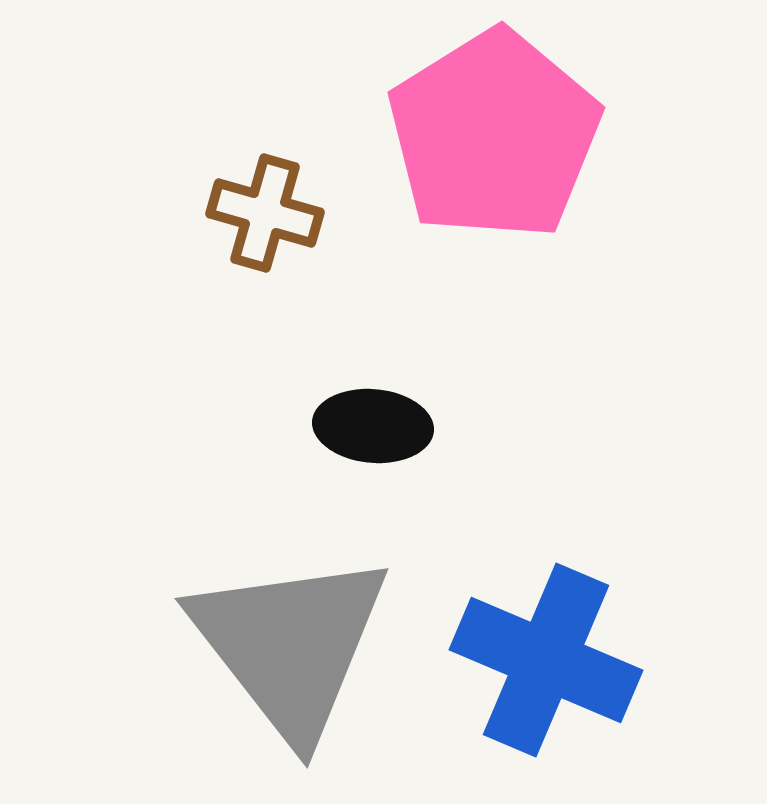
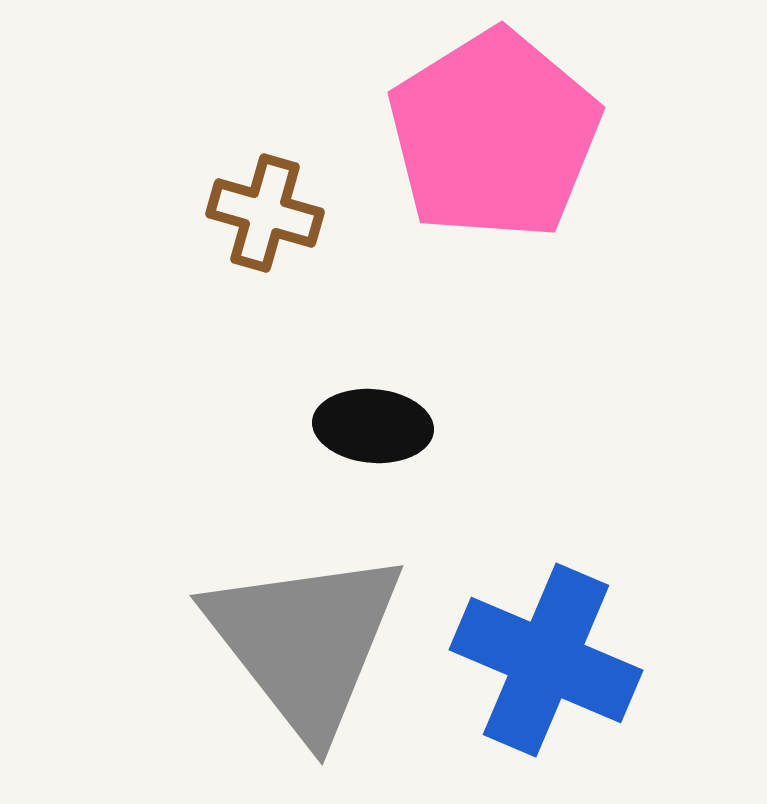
gray triangle: moved 15 px right, 3 px up
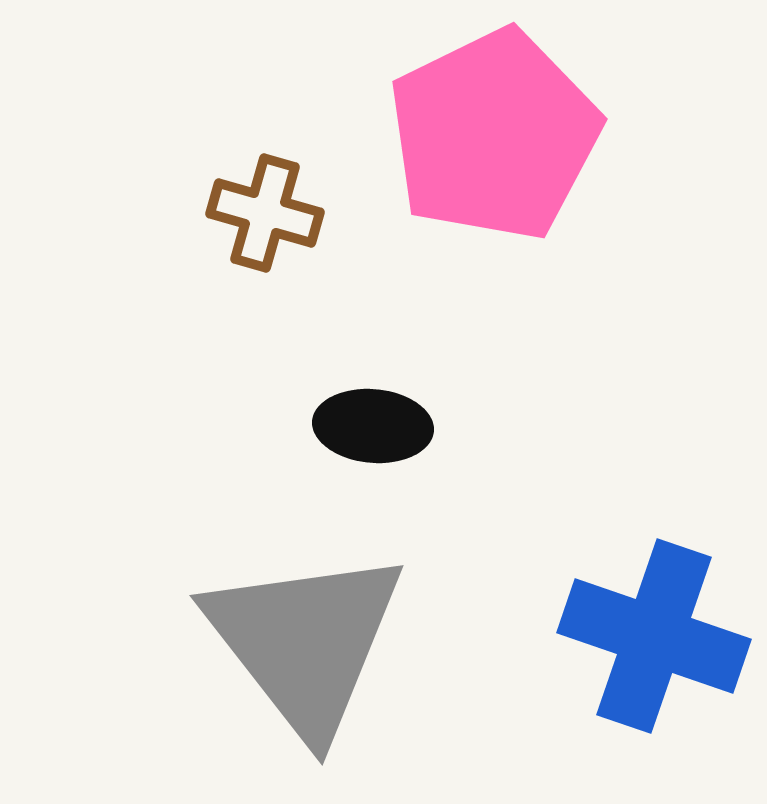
pink pentagon: rotated 6 degrees clockwise
blue cross: moved 108 px right, 24 px up; rotated 4 degrees counterclockwise
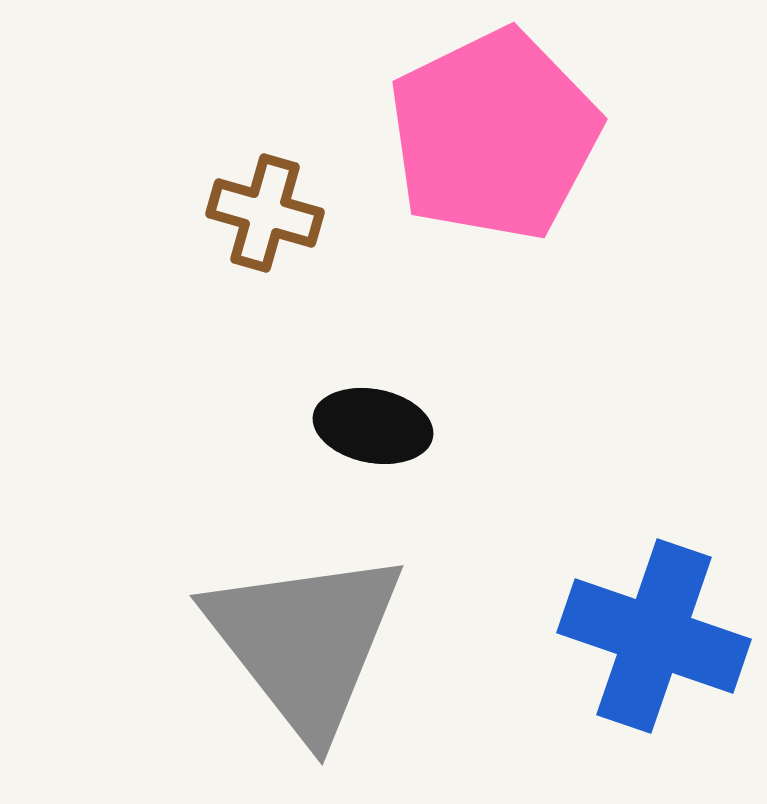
black ellipse: rotated 6 degrees clockwise
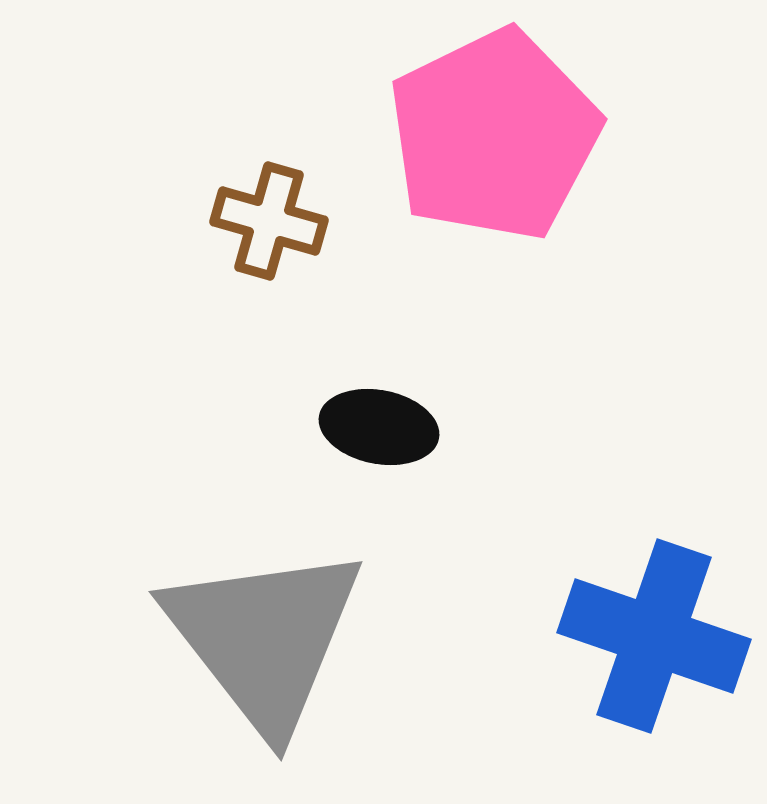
brown cross: moved 4 px right, 8 px down
black ellipse: moved 6 px right, 1 px down
gray triangle: moved 41 px left, 4 px up
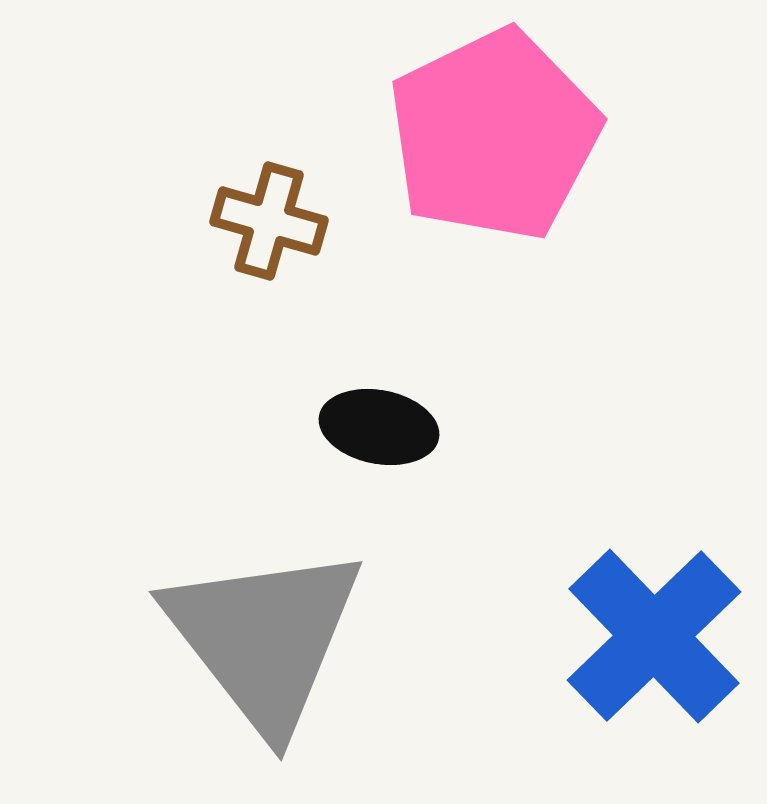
blue cross: rotated 27 degrees clockwise
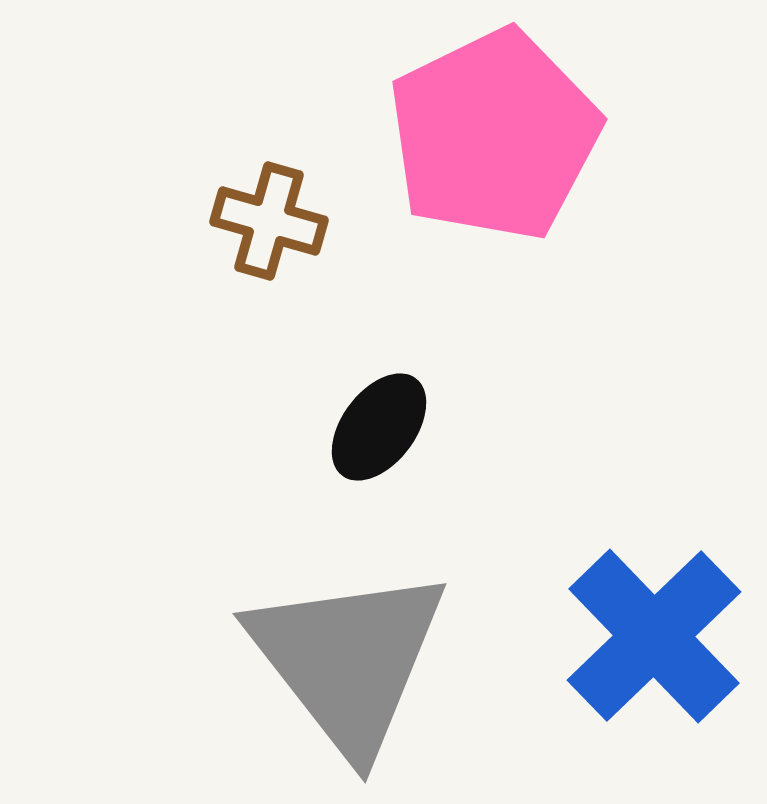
black ellipse: rotated 64 degrees counterclockwise
gray triangle: moved 84 px right, 22 px down
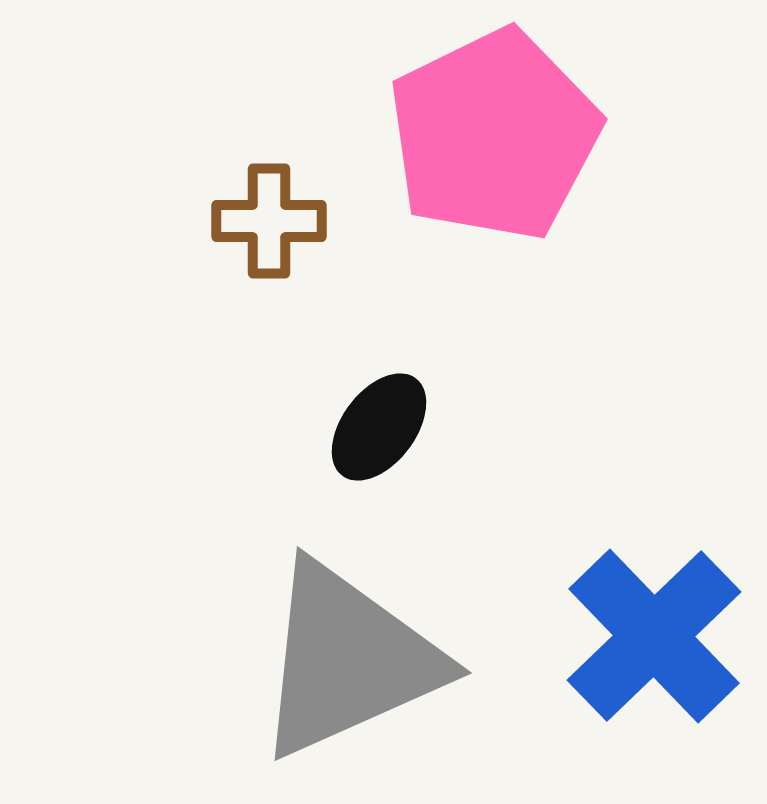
brown cross: rotated 16 degrees counterclockwise
gray triangle: rotated 44 degrees clockwise
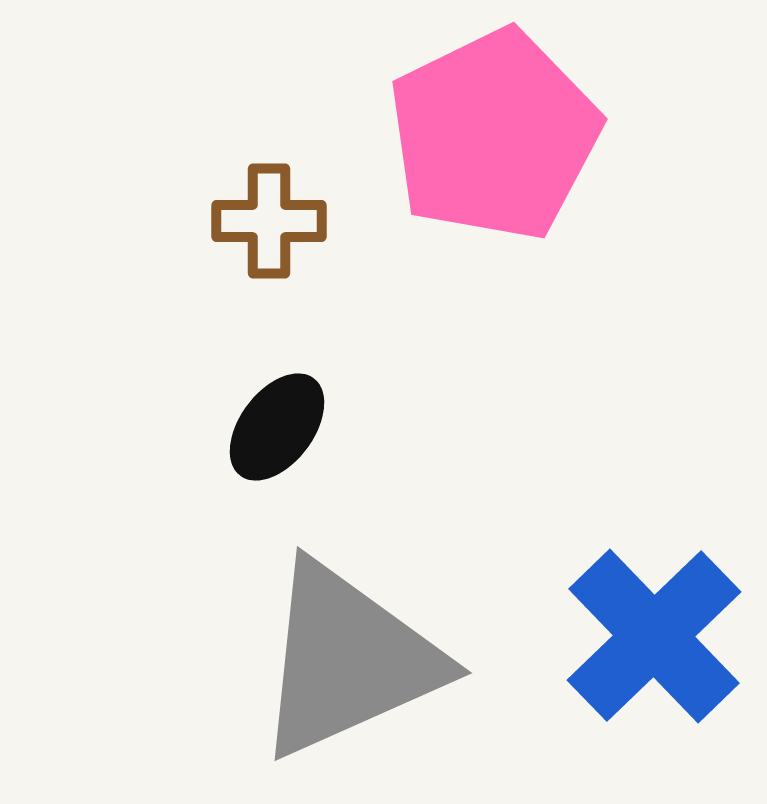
black ellipse: moved 102 px left
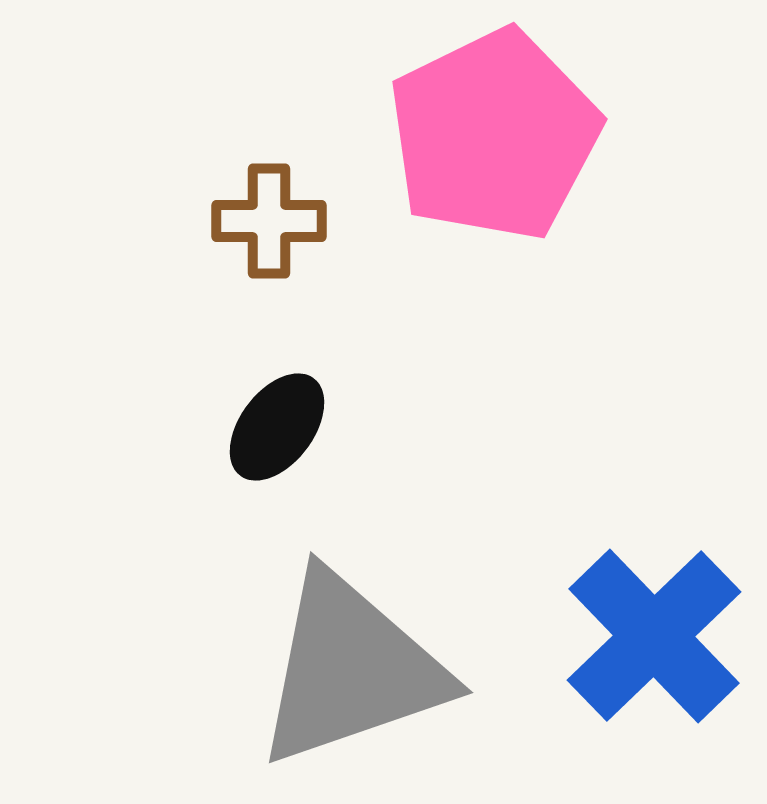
gray triangle: moved 3 px right, 9 px down; rotated 5 degrees clockwise
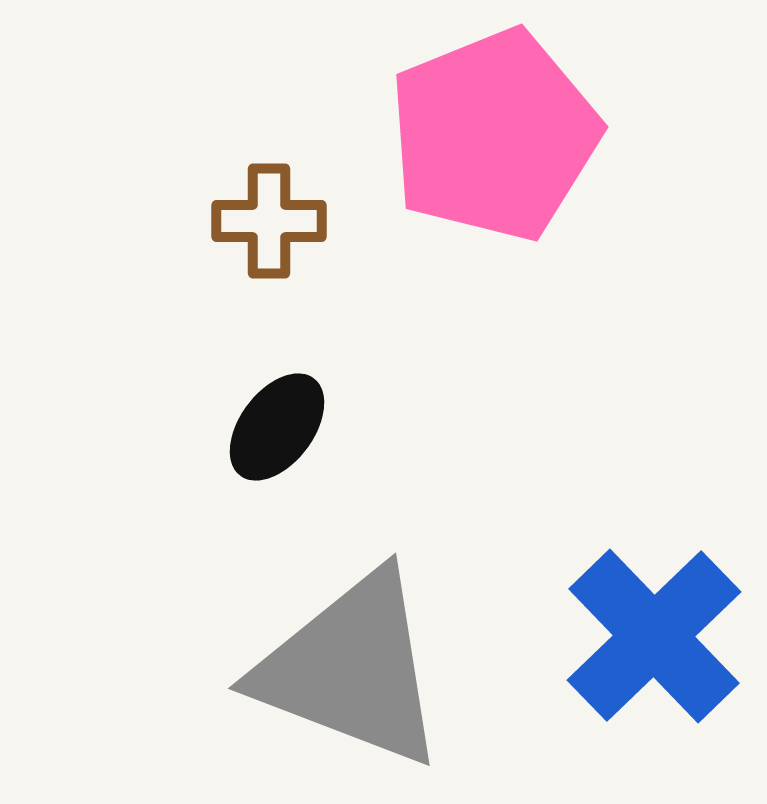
pink pentagon: rotated 4 degrees clockwise
gray triangle: rotated 40 degrees clockwise
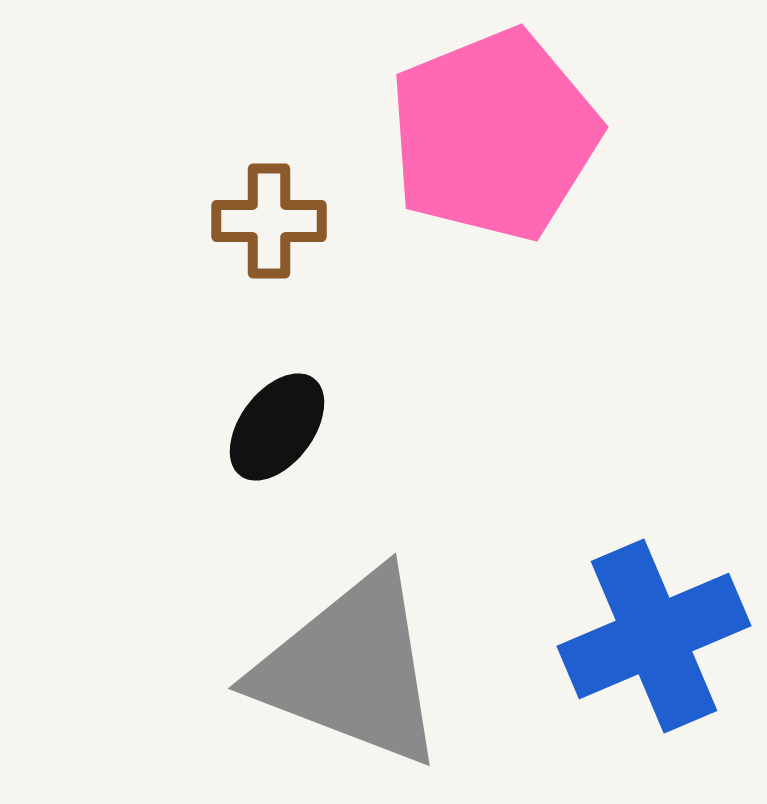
blue cross: rotated 21 degrees clockwise
